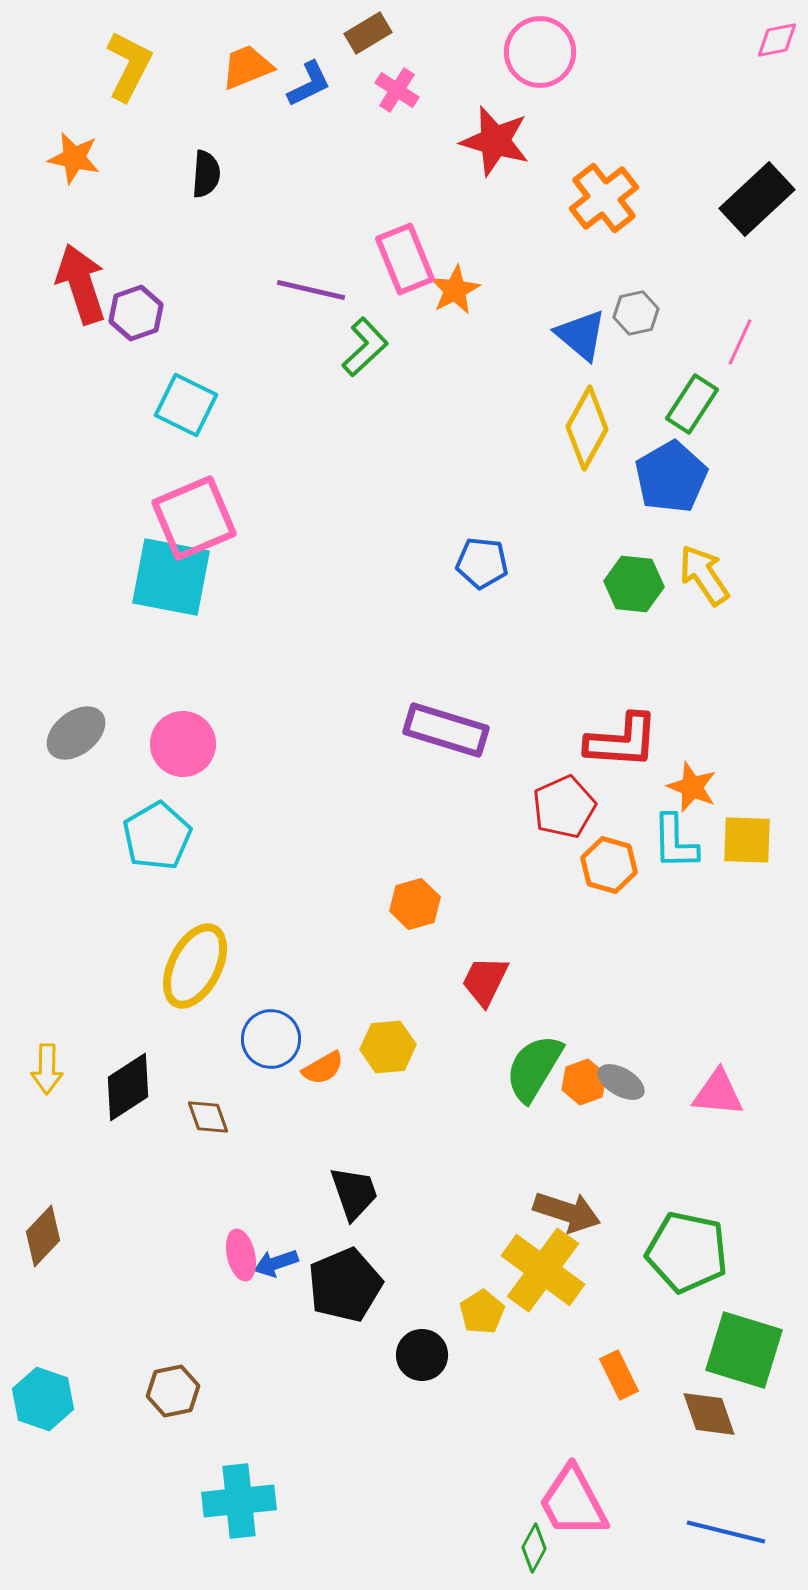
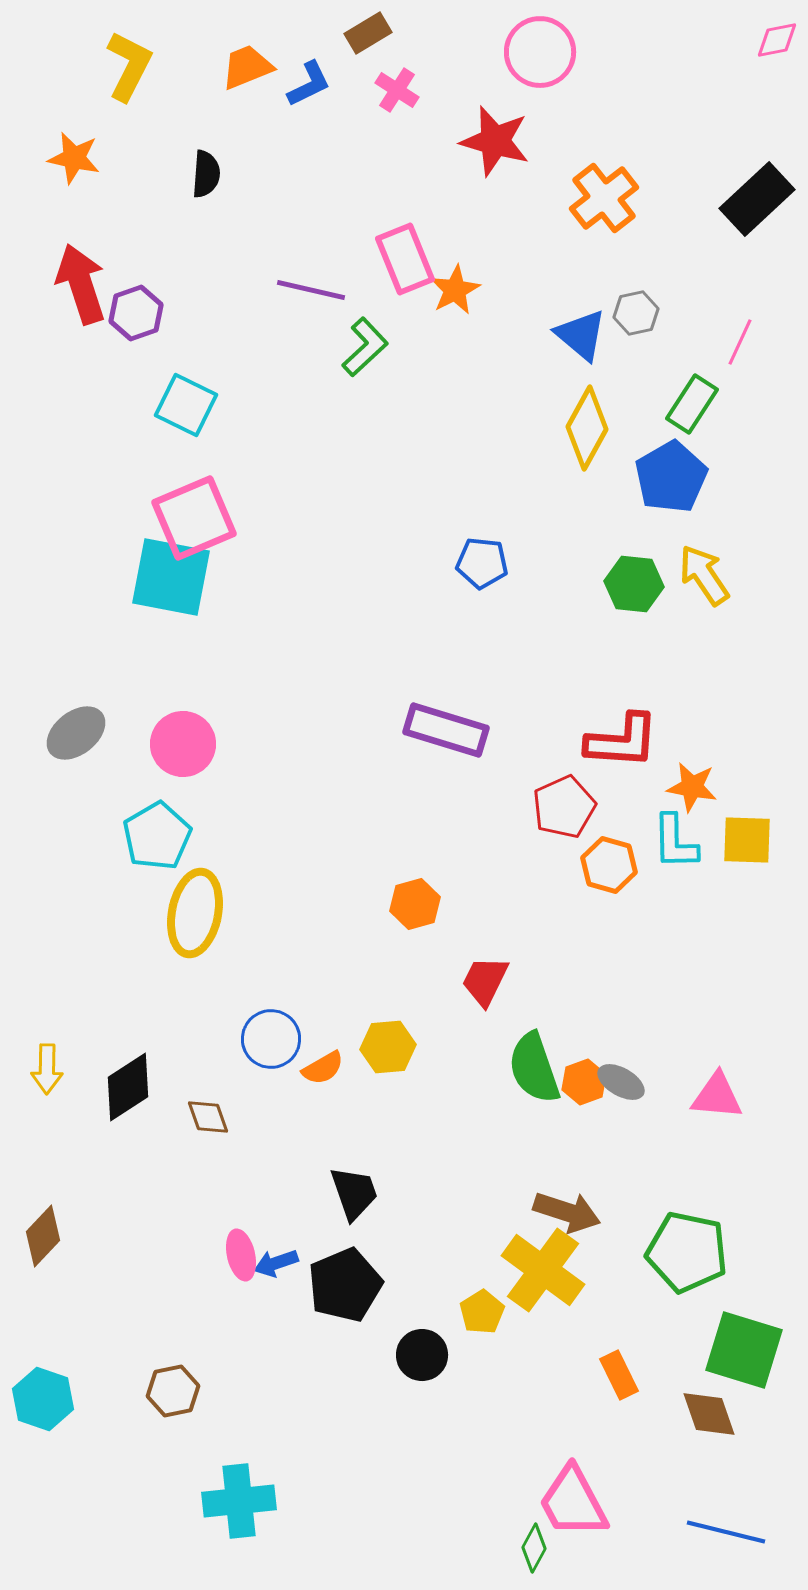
orange star at (692, 787): rotated 12 degrees counterclockwise
yellow ellipse at (195, 966): moved 53 px up; rotated 16 degrees counterclockwise
green semicircle at (534, 1068): rotated 50 degrees counterclockwise
pink triangle at (718, 1093): moved 1 px left, 3 px down
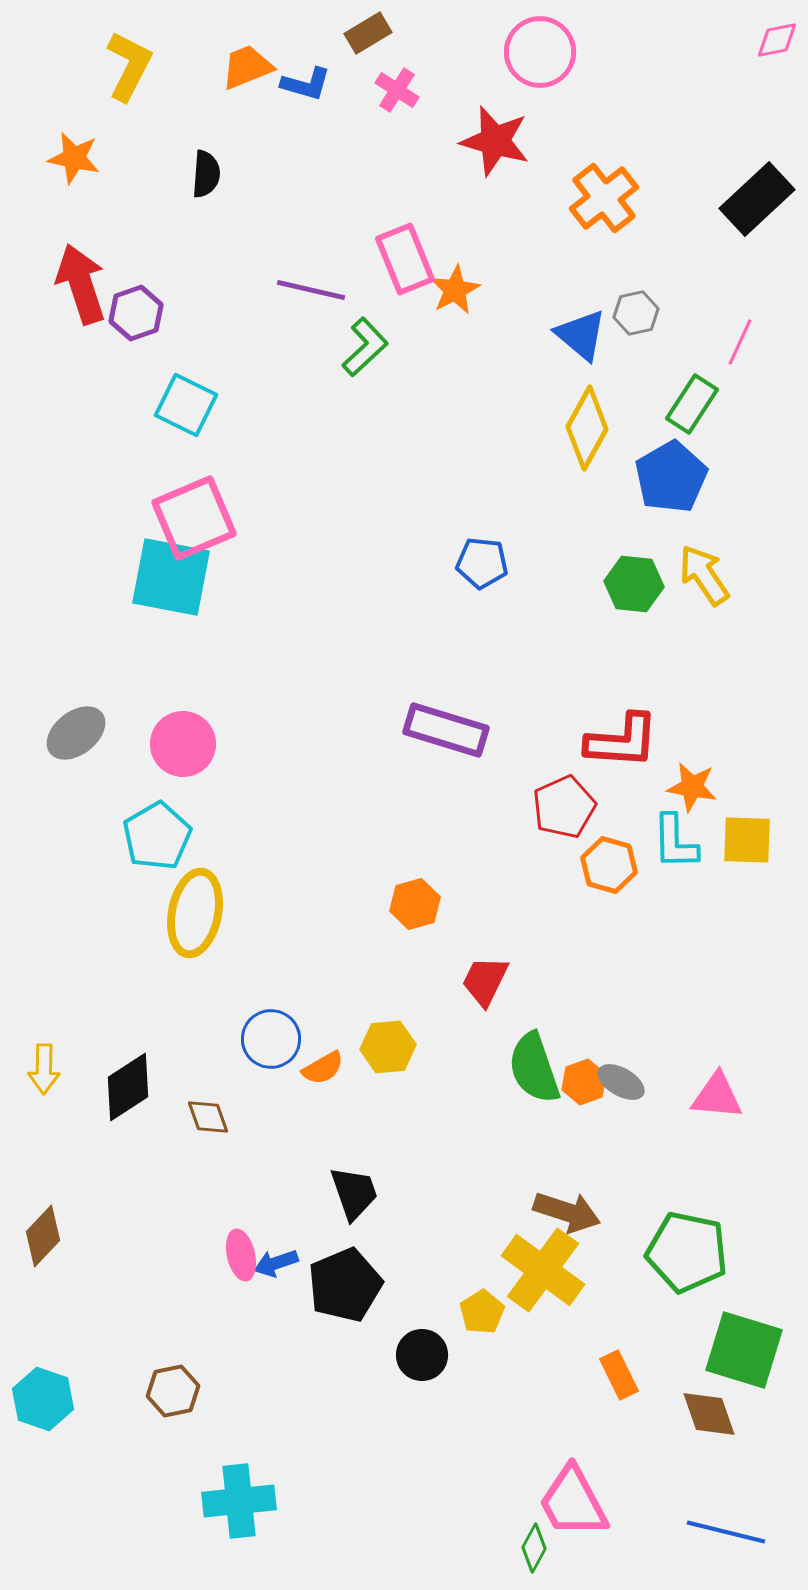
blue L-shape at (309, 84): moved 3 px left; rotated 42 degrees clockwise
yellow arrow at (47, 1069): moved 3 px left
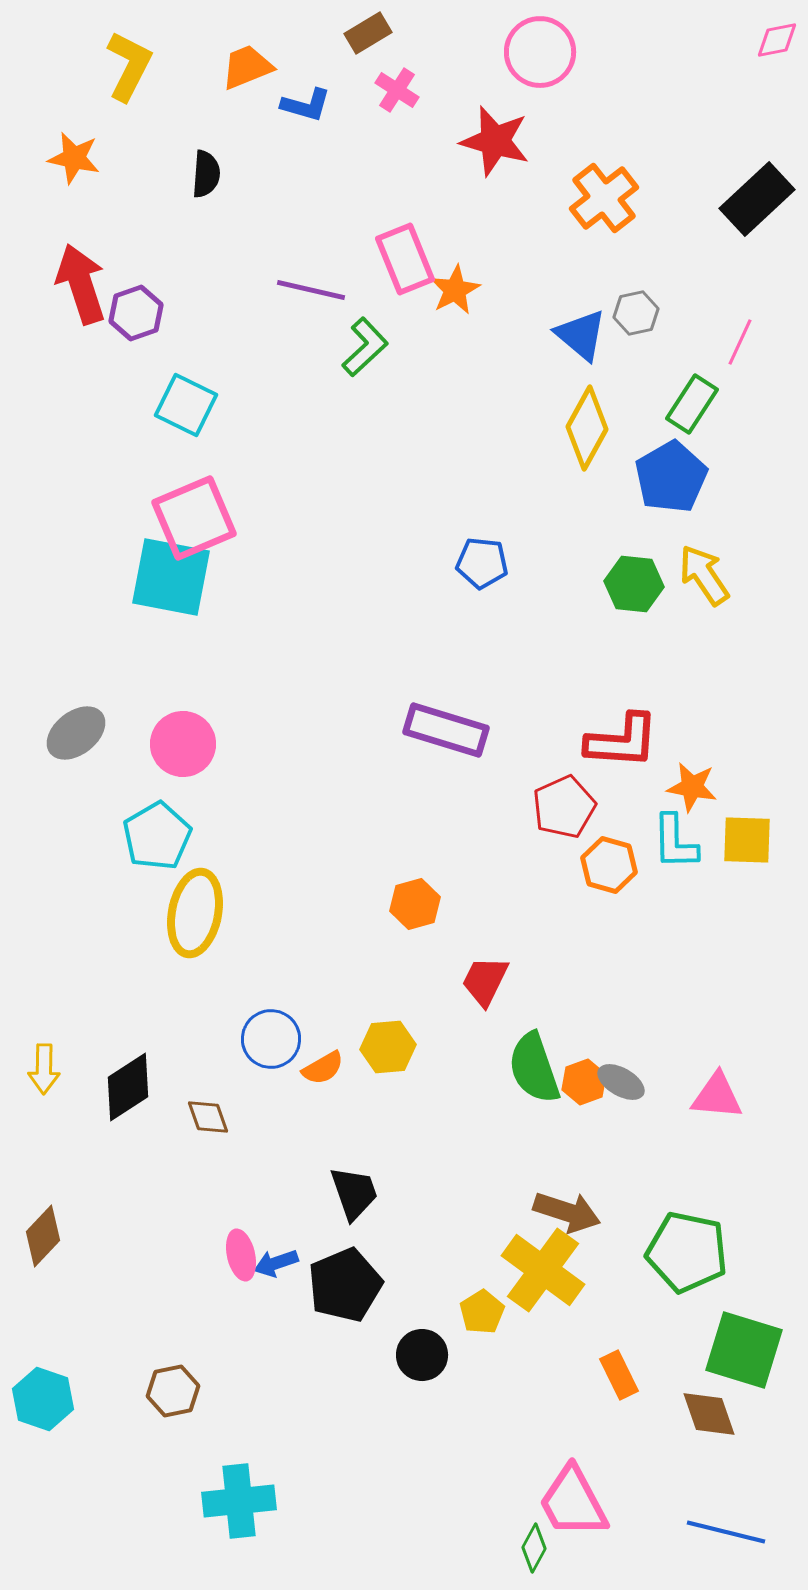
blue L-shape at (306, 84): moved 21 px down
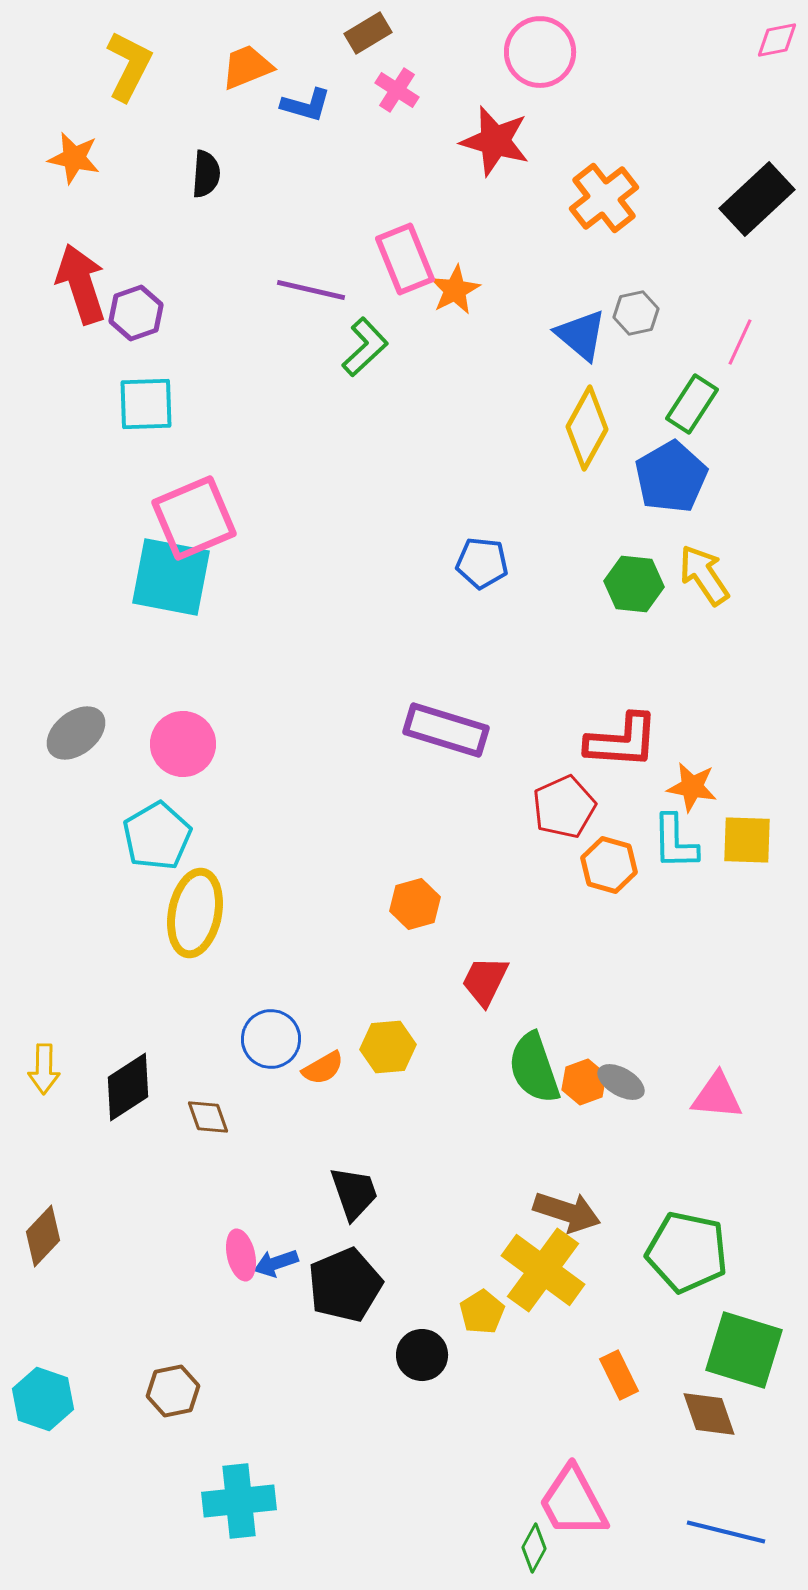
cyan square at (186, 405): moved 40 px left, 1 px up; rotated 28 degrees counterclockwise
